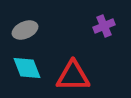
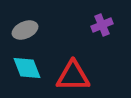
purple cross: moved 2 px left, 1 px up
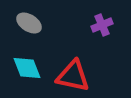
gray ellipse: moved 4 px right, 7 px up; rotated 55 degrees clockwise
red triangle: rotated 12 degrees clockwise
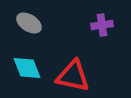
purple cross: rotated 15 degrees clockwise
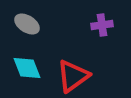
gray ellipse: moved 2 px left, 1 px down
red triangle: rotated 48 degrees counterclockwise
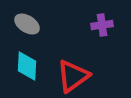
cyan diamond: moved 2 px up; rotated 24 degrees clockwise
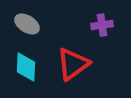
cyan diamond: moved 1 px left, 1 px down
red triangle: moved 12 px up
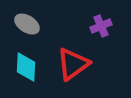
purple cross: moved 1 px left, 1 px down; rotated 15 degrees counterclockwise
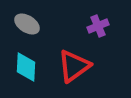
purple cross: moved 3 px left
red triangle: moved 1 px right, 2 px down
